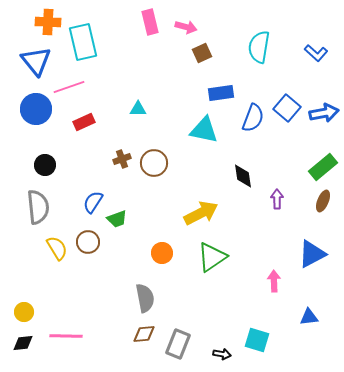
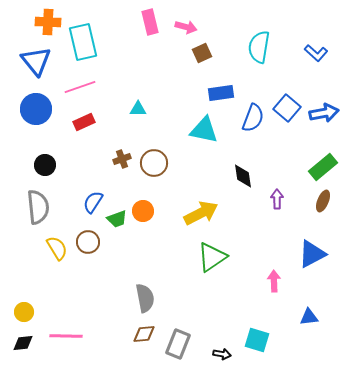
pink line at (69, 87): moved 11 px right
orange circle at (162, 253): moved 19 px left, 42 px up
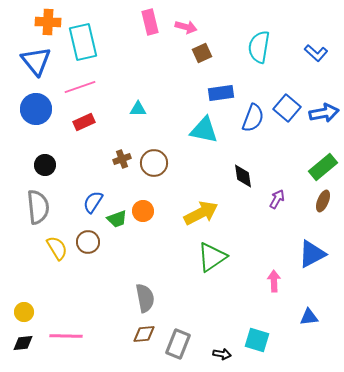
purple arrow at (277, 199): rotated 30 degrees clockwise
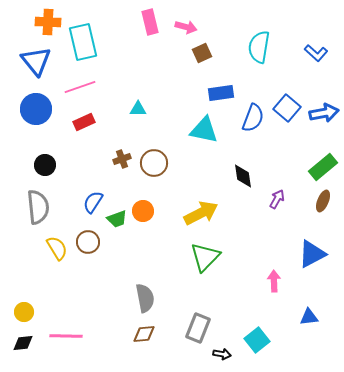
green triangle at (212, 257): moved 7 px left; rotated 12 degrees counterclockwise
cyan square at (257, 340): rotated 35 degrees clockwise
gray rectangle at (178, 344): moved 20 px right, 16 px up
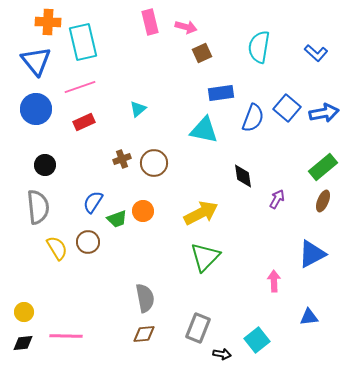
cyan triangle at (138, 109): rotated 42 degrees counterclockwise
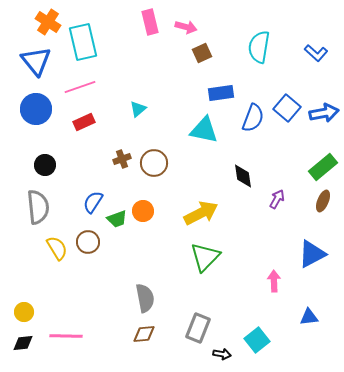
orange cross at (48, 22): rotated 30 degrees clockwise
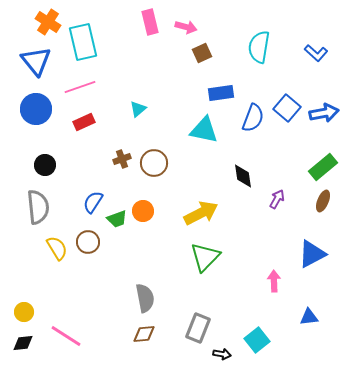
pink line at (66, 336): rotated 32 degrees clockwise
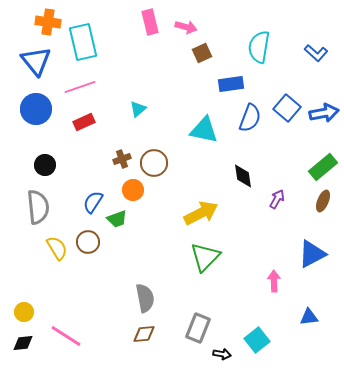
orange cross at (48, 22): rotated 25 degrees counterclockwise
blue rectangle at (221, 93): moved 10 px right, 9 px up
blue semicircle at (253, 118): moved 3 px left
orange circle at (143, 211): moved 10 px left, 21 px up
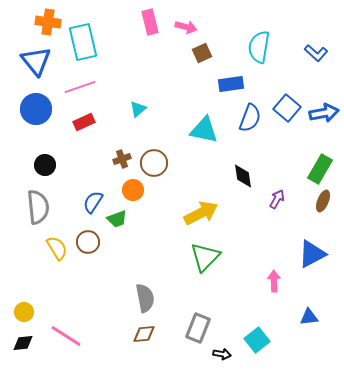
green rectangle at (323, 167): moved 3 px left, 2 px down; rotated 20 degrees counterclockwise
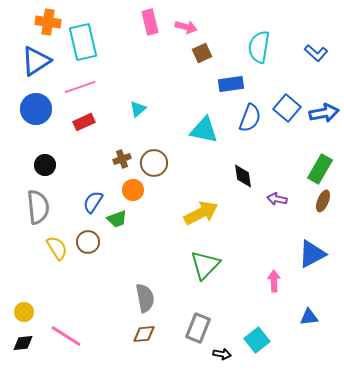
blue triangle at (36, 61): rotated 36 degrees clockwise
purple arrow at (277, 199): rotated 108 degrees counterclockwise
green triangle at (205, 257): moved 8 px down
